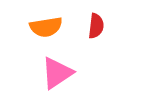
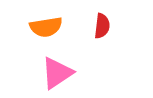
red semicircle: moved 6 px right
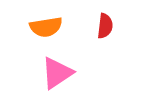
red semicircle: moved 3 px right
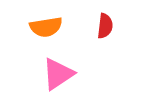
pink triangle: moved 1 px right, 1 px down
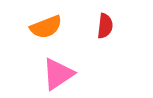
orange semicircle: rotated 12 degrees counterclockwise
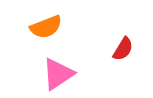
red semicircle: moved 18 px right, 23 px down; rotated 25 degrees clockwise
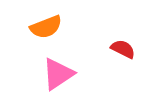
red semicircle: rotated 95 degrees counterclockwise
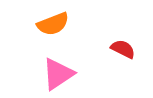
orange semicircle: moved 7 px right, 3 px up
